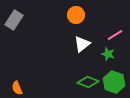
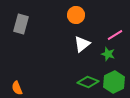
gray rectangle: moved 7 px right, 4 px down; rotated 18 degrees counterclockwise
green hexagon: rotated 15 degrees clockwise
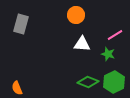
white triangle: rotated 42 degrees clockwise
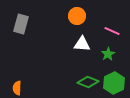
orange circle: moved 1 px right, 1 px down
pink line: moved 3 px left, 4 px up; rotated 56 degrees clockwise
green star: rotated 24 degrees clockwise
green hexagon: moved 1 px down
orange semicircle: rotated 24 degrees clockwise
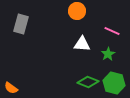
orange circle: moved 5 px up
green hexagon: rotated 20 degrees counterclockwise
orange semicircle: moved 6 px left; rotated 56 degrees counterclockwise
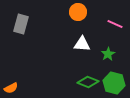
orange circle: moved 1 px right, 1 px down
pink line: moved 3 px right, 7 px up
orange semicircle: rotated 64 degrees counterclockwise
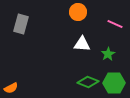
green hexagon: rotated 15 degrees counterclockwise
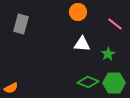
pink line: rotated 14 degrees clockwise
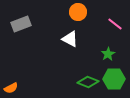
gray rectangle: rotated 54 degrees clockwise
white triangle: moved 12 px left, 5 px up; rotated 24 degrees clockwise
green hexagon: moved 4 px up
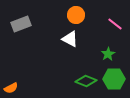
orange circle: moved 2 px left, 3 px down
green diamond: moved 2 px left, 1 px up
